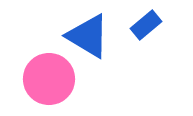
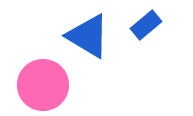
pink circle: moved 6 px left, 6 px down
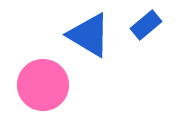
blue triangle: moved 1 px right, 1 px up
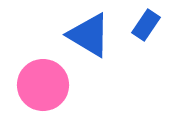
blue rectangle: rotated 16 degrees counterclockwise
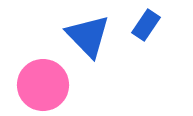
blue triangle: moved 1 px left, 1 px down; rotated 15 degrees clockwise
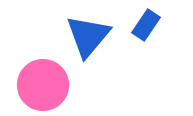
blue triangle: rotated 24 degrees clockwise
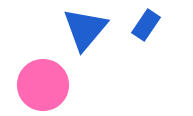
blue triangle: moved 3 px left, 7 px up
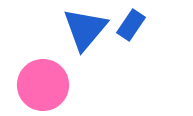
blue rectangle: moved 15 px left
